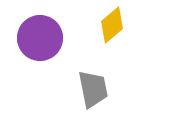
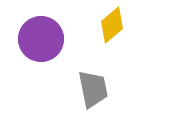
purple circle: moved 1 px right, 1 px down
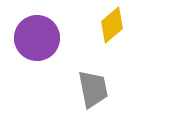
purple circle: moved 4 px left, 1 px up
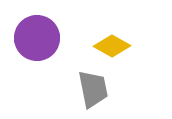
yellow diamond: moved 21 px down; rotated 69 degrees clockwise
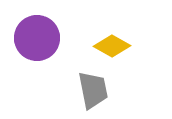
gray trapezoid: moved 1 px down
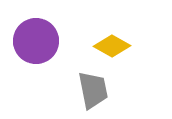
purple circle: moved 1 px left, 3 px down
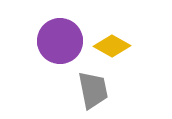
purple circle: moved 24 px right
